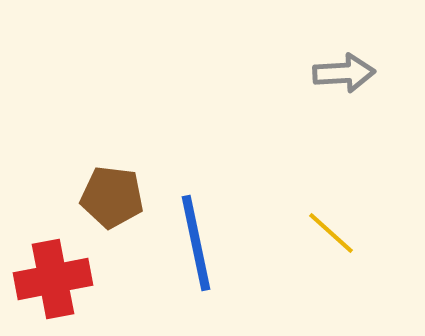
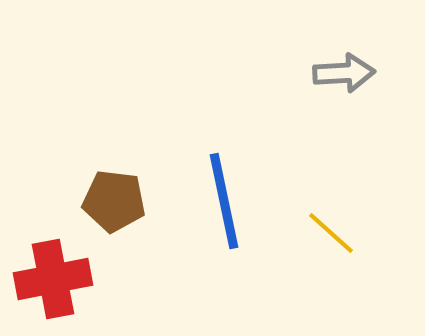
brown pentagon: moved 2 px right, 4 px down
blue line: moved 28 px right, 42 px up
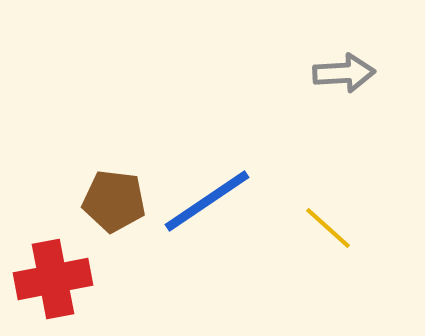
blue line: moved 17 px left; rotated 68 degrees clockwise
yellow line: moved 3 px left, 5 px up
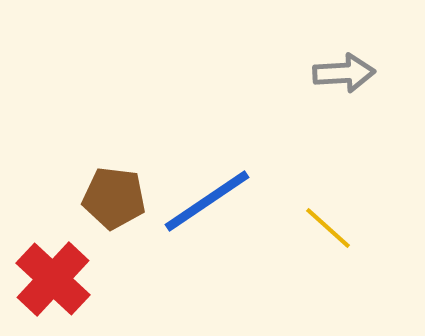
brown pentagon: moved 3 px up
red cross: rotated 36 degrees counterclockwise
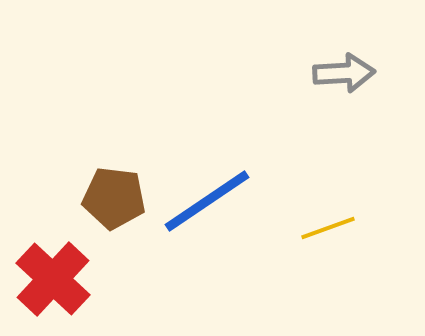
yellow line: rotated 62 degrees counterclockwise
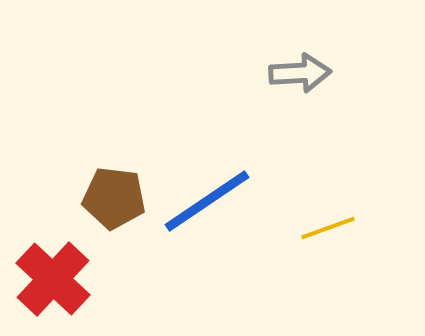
gray arrow: moved 44 px left
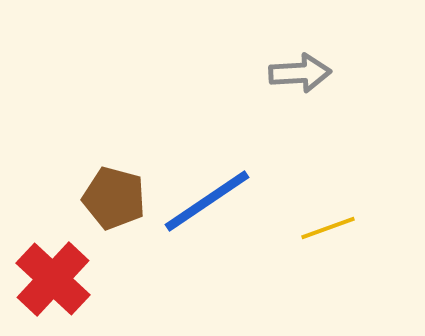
brown pentagon: rotated 8 degrees clockwise
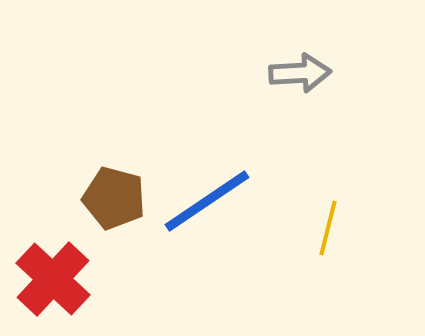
yellow line: rotated 56 degrees counterclockwise
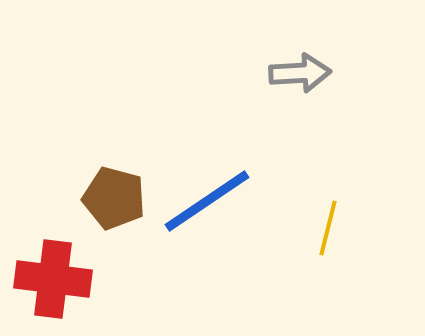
red cross: rotated 36 degrees counterclockwise
